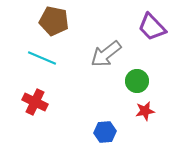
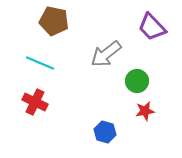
cyan line: moved 2 px left, 5 px down
blue hexagon: rotated 20 degrees clockwise
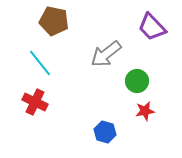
cyan line: rotated 28 degrees clockwise
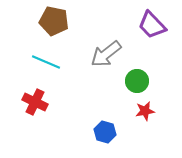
purple trapezoid: moved 2 px up
cyan line: moved 6 px right, 1 px up; rotated 28 degrees counterclockwise
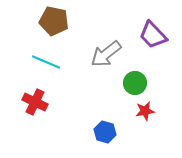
purple trapezoid: moved 1 px right, 10 px down
green circle: moved 2 px left, 2 px down
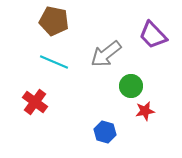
cyan line: moved 8 px right
green circle: moved 4 px left, 3 px down
red cross: rotated 10 degrees clockwise
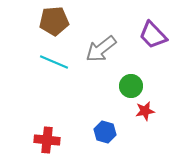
brown pentagon: rotated 16 degrees counterclockwise
gray arrow: moved 5 px left, 5 px up
red cross: moved 12 px right, 38 px down; rotated 30 degrees counterclockwise
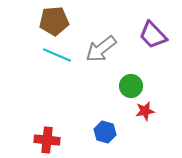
cyan line: moved 3 px right, 7 px up
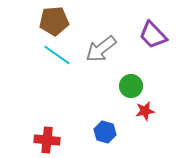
cyan line: rotated 12 degrees clockwise
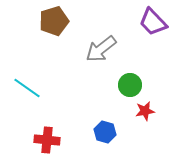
brown pentagon: rotated 12 degrees counterclockwise
purple trapezoid: moved 13 px up
cyan line: moved 30 px left, 33 px down
green circle: moved 1 px left, 1 px up
